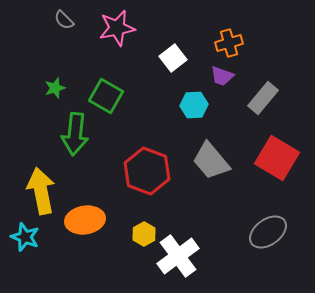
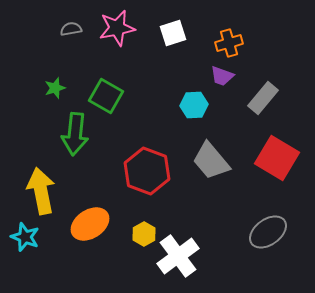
gray semicircle: moved 7 px right, 9 px down; rotated 125 degrees clockwise
white square: moved 25 px up; rotated 20 degrees clockwise
orange ellipse: moved 5 px right, 4 px down; rotated 24 degrees counterclockwise
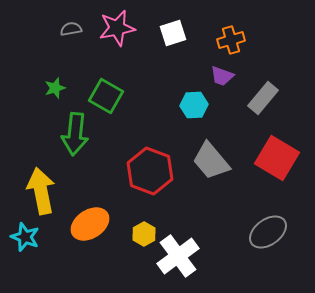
orange cross: moved 2 px right, 3 px up
red hexagon: moved 3 px right
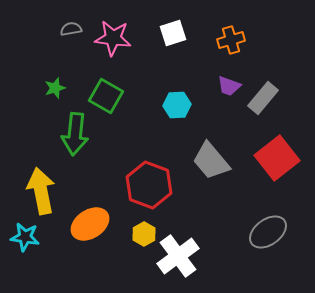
pink star: moved 4 px left, 10 px down; rotated 18 degrees clockwise
purple trapezoid: moved 7 px right, 10 px down
cyan hexagon: moved 17 px left
red square: rotated 21 degrees clockwise
red hexagon: moved 1 px left, 14 px down
cyan star: rotated 12 degrees counterclockwise
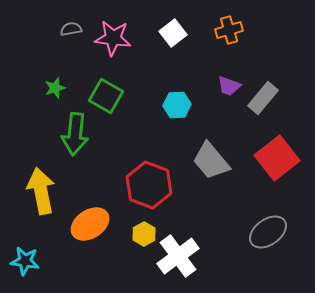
white square: rotated 20 degrees counterclockwise
orange cross: moved 2 px left, 10 px up
cyan star: moved 24 px down
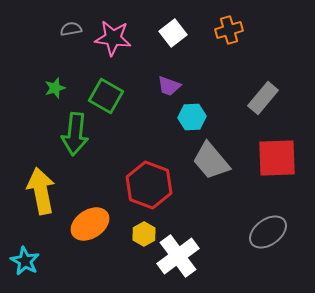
purple trapezoid: moved 60 px left
cyan hexagon: moved 15 px right, 12 px down
red square: rotated 36 degrees clockwise
cyan star: rotated 20 degrees clockwise
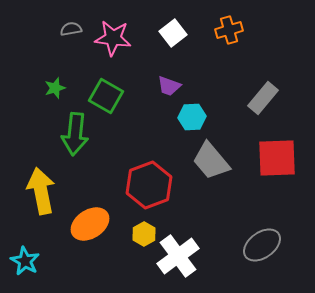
red hexagon: rotated 18 degrees clockwise
gray ellipse: moved 6 px left, 13 px down
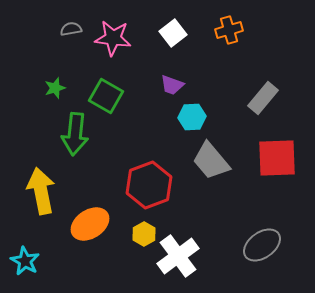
purple trapezoid: moved 3 px right, 1 px up
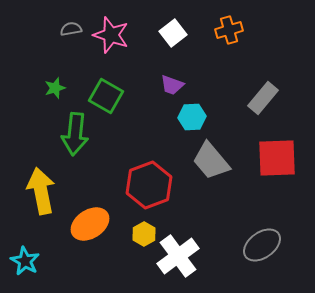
pink star: moved 2 px left, 3 px up; rotated 12 degrees clockwise
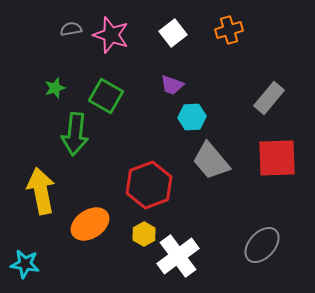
gray rectangle: moved 6 px right
gray ellipse: rotated 12 degrees counterclockwise
cyan star: moved 3 px down; rotated 20 degrees counterclockwise
